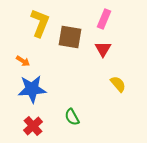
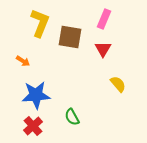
blue star: moved 4 px right, 6 px down
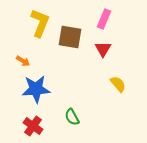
blue star: moved 6 px up
red cross: rotated 12 degrees counterclockwise
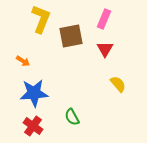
yellow L-shape: moved 1 px right, 4 px up
brown square: moved 1 px right, 1 px up; rotated 20 degrees counterclockwise
red triangle: moved 2 px right
blue star: moved 2 px left, 4 px down
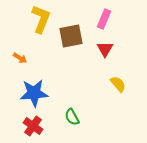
orange arrow: moved 3 px left, 3 px up
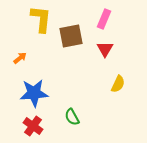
yellow L-shape: rotated 16 degrees counterclockwise
orange arrow: rotated 72 degrees counterclockwise
yellow semicircle: rotated 66 degrees clockwise
